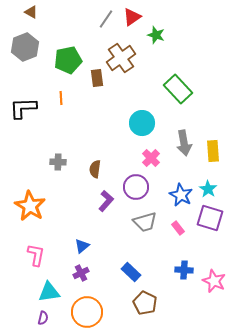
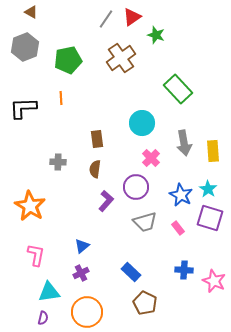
brown rectangle: moved 61 px down
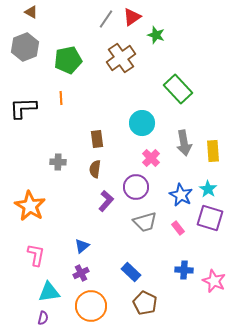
orange circle: moved 4 px right, 6 px up
